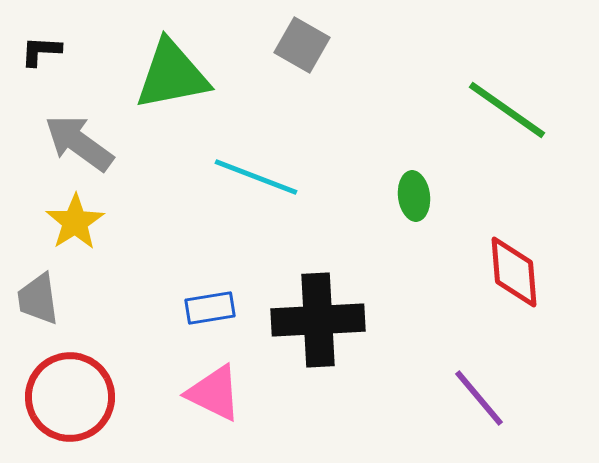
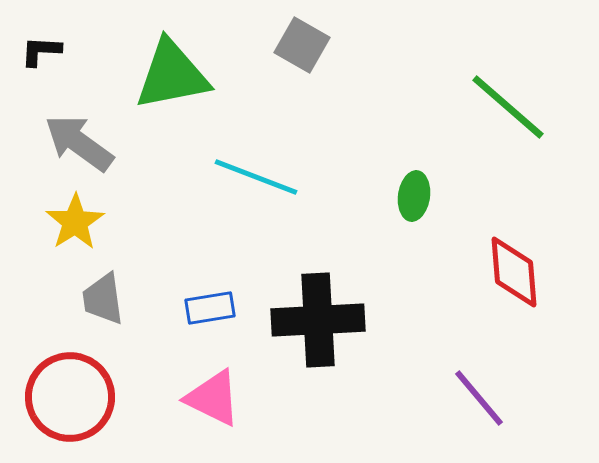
green line: moved 1 px right, 3 px up; rotated 6 degrees clockwise
green ellipse: rotated 15 degrees clockwise
gray trapezoid: moved 65 px right
pink triangle: moved 1 px left, 5 px down
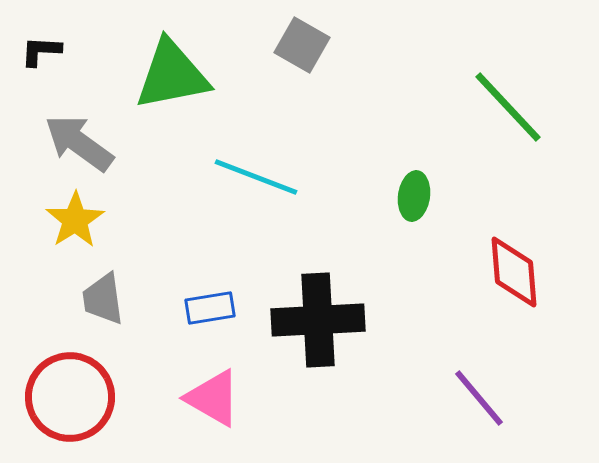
green line: rotated 6 degrees clockwise
yellow star: moved 2 px up
pink triangle: rotated 4 degrees clockwise
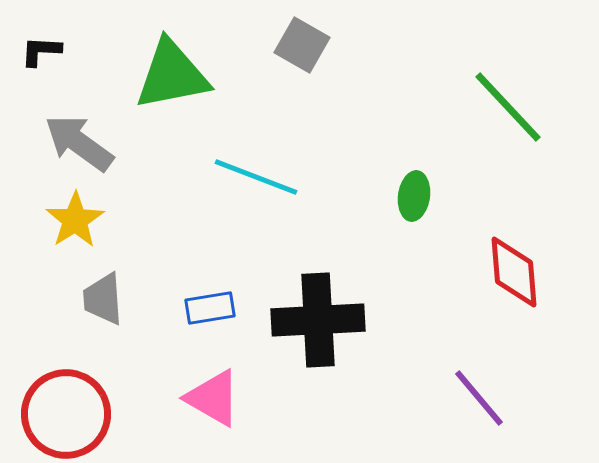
gray trapezoid: rotated 4 degrees clockwise
red circle: moved 4 px left, 17 px down
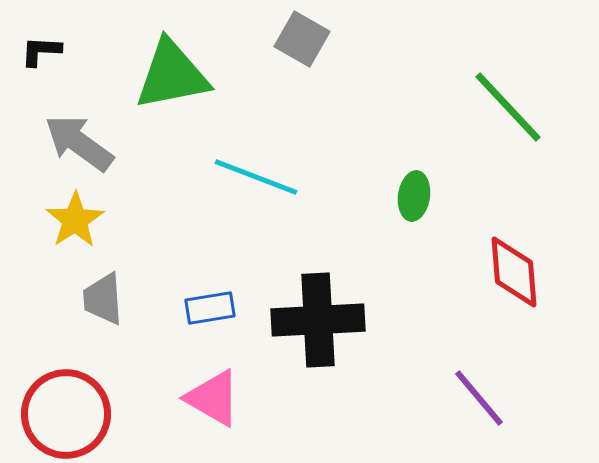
gray square: moved 6 px up
